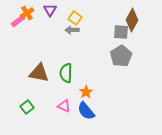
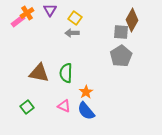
gray arrow: moved 3 px down
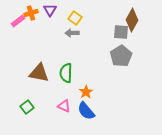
orange cross: moved 4 px right; rotated 16 degrees clockwise
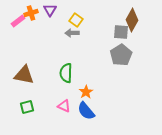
yellow square: moved 1 px right, 2 px down
gray pentagon: moved 1 px up
brown triangle: moved 15 px left, 2 px down
green square: rotated 24 degrees clockwise
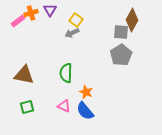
gray arrow: rotated 24 degrees counterclockwise
orange star: rotated 16 degrees counterclockwise
blue semicircle: moved 1 px left
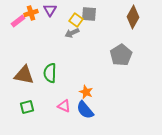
brown diamond: moved 1 px right, 3 px up
gray square: moved 32 px left, 18 px up
green semicircle: moved 16 px left
blue semicircle: moved 1 px up
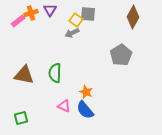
gray square: moved 1 px left
green semicircle: moved 5 px right
green square: moved 6 px left, 11 px down
